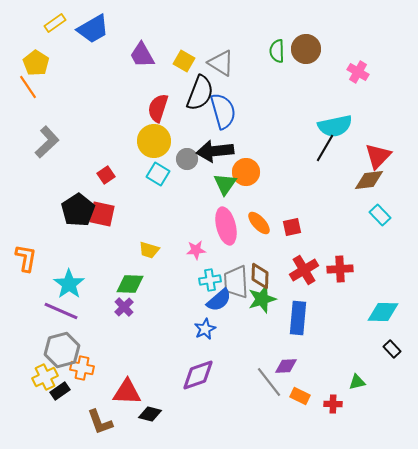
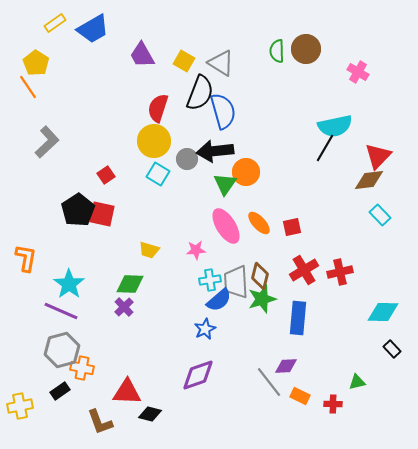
pink ellipse at (226, 226): rotated 18 degrees counterclockwise
red cross at (340, 269): moved 3 px down; rotated 10 degrees counterclockwise
brown diamond at (260, 276): rotated 12 degrees clockwise
yellow cross at (45, 377): moved 25 px left, 29 px down; rotated 15 degrees clockwise
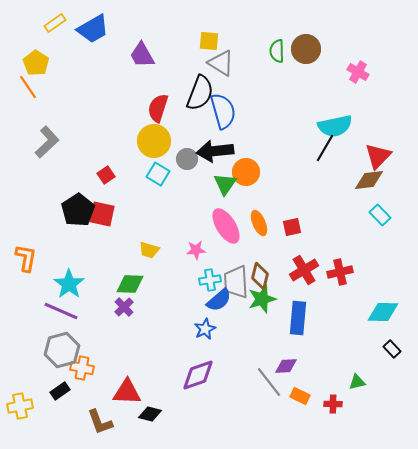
yellow square at (184, 61): moved 25 px right, 20 px up; rotated 25 degrees counterclockwise
orange ellipse at (259, 223): rotated 20 degrees clockwise
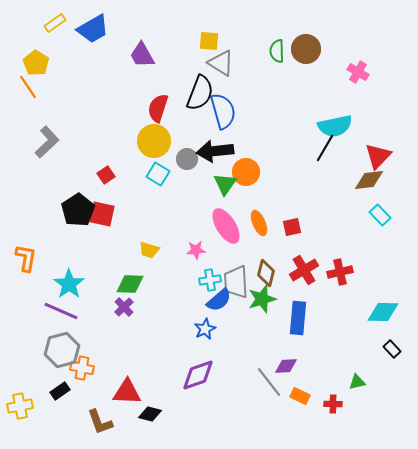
brown diamond at (260, 276): moved 6 px right, 3 px up
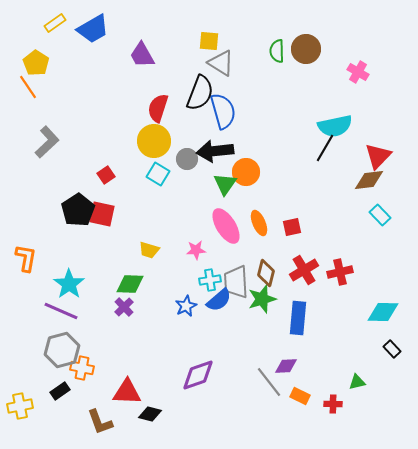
blue star at (205, 329): moved 19 px left, 23 px up
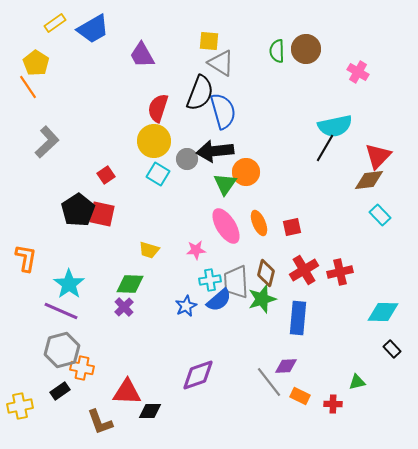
black diamond at (150, 414): moved 3 px up; rotated 15 degrees counterclockwise
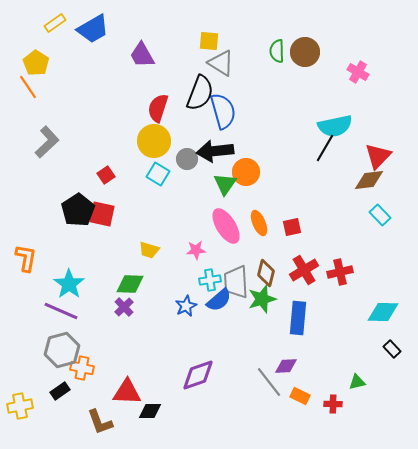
brown circle at (306, 49): moved 1 px left, 3 px down
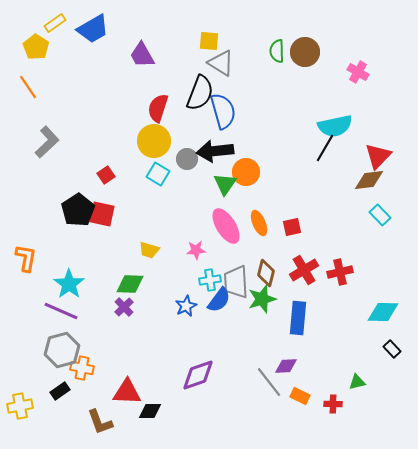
yellow pentagon at (36, 63): moved 16 px up
blue semicircle at (219, 300): rotated 12 degrees counterclockwise
